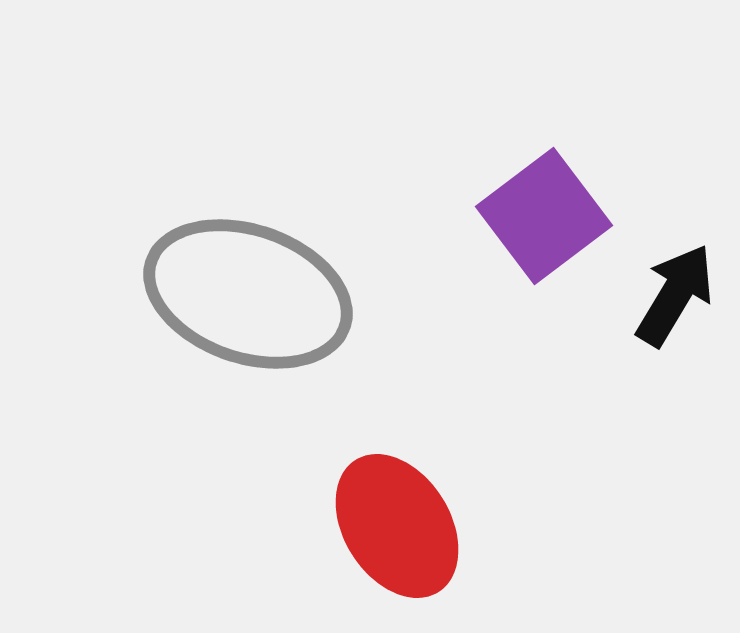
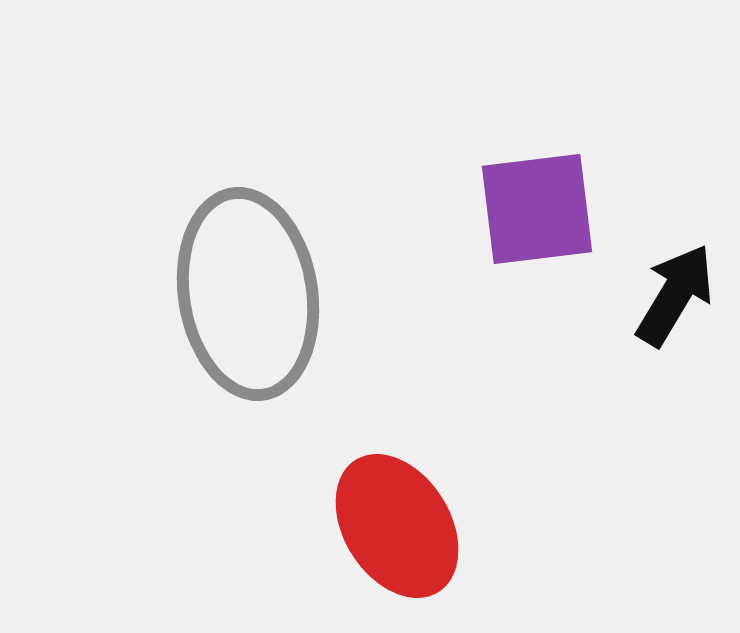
purple square: moved 7 px left, 7 px up; rotated 30 degrees clockwise
gray ellipse: rotated 62 degrees clockwise
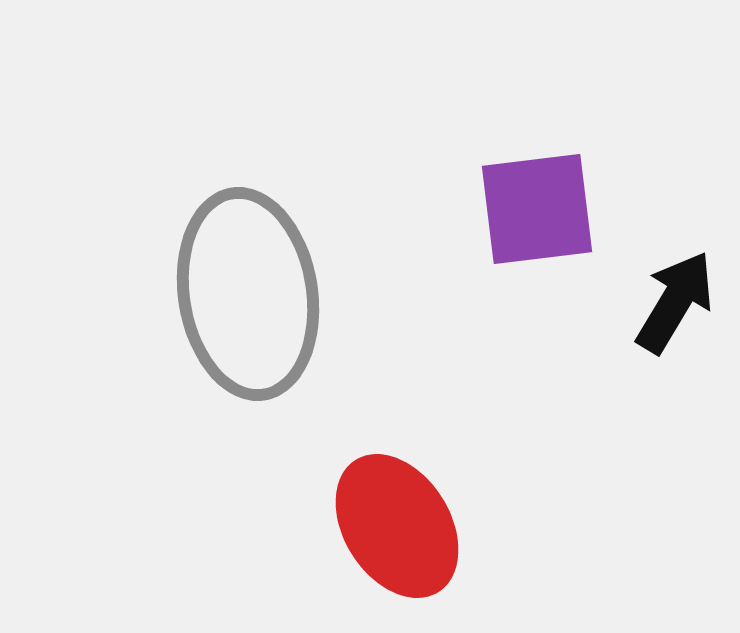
black arrow: moved 7 px down
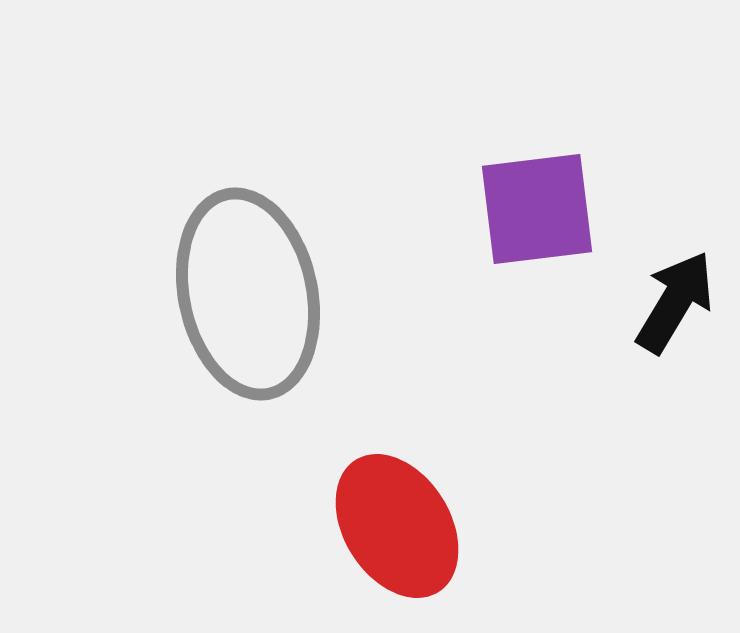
gray ellipse: rotated 3 degrees counterclockwise
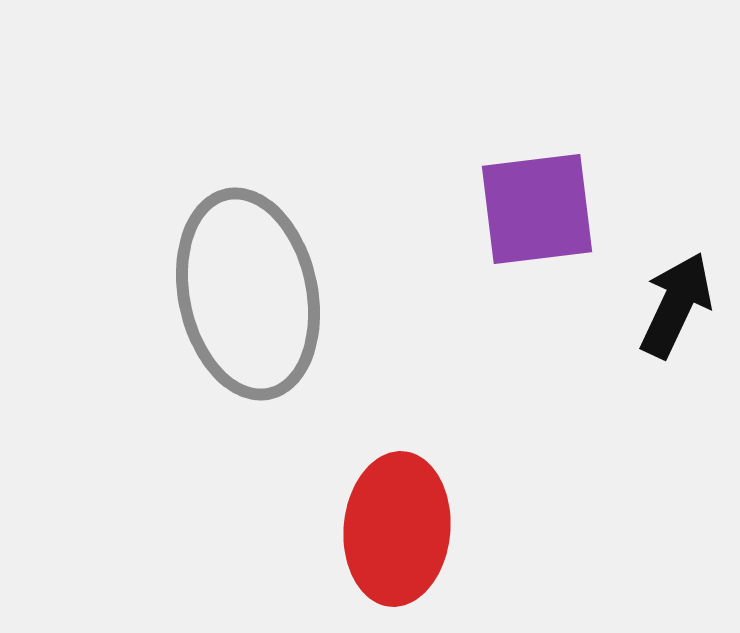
black arrow: moved 1 px right, 3 px down; rotated 6 degrees counterclockwise
red ellipse: moved 3 px down; rotated 37 degrees clockwise
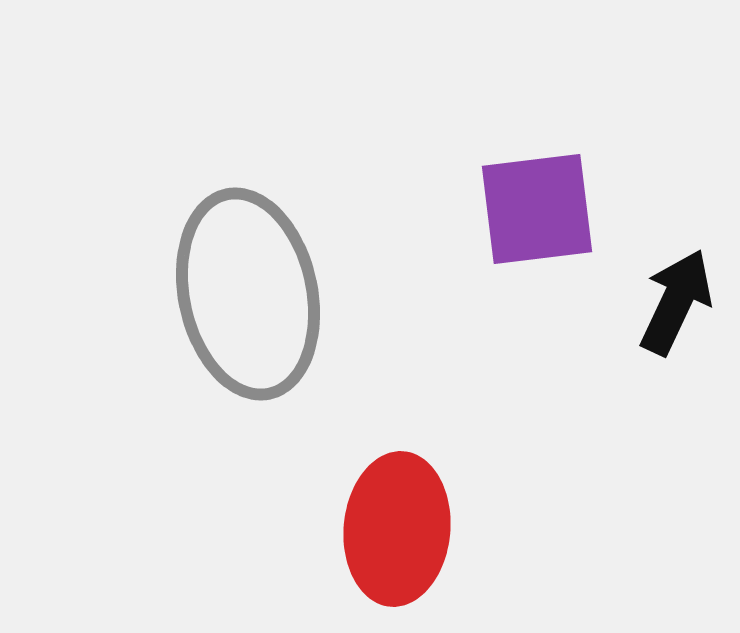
black arrow: moved 3 px up
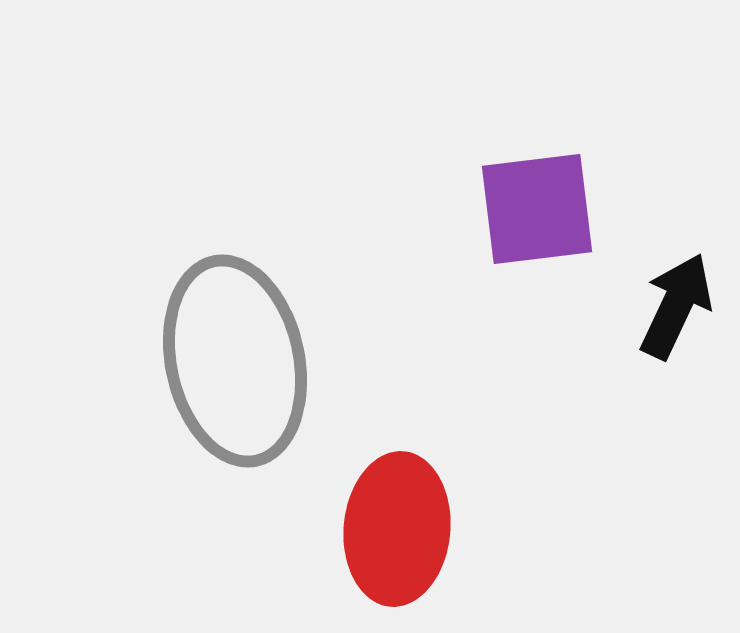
gray ellipse: moved 13 px left, 67 px down
black arrow: moved 4 px down
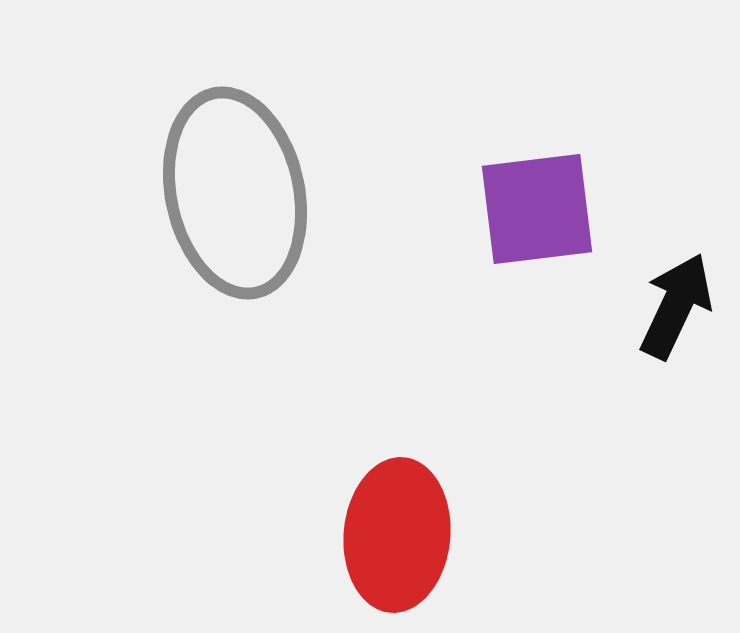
gray ellipse: moved 168 px up
red ellipse: moved 6 px down
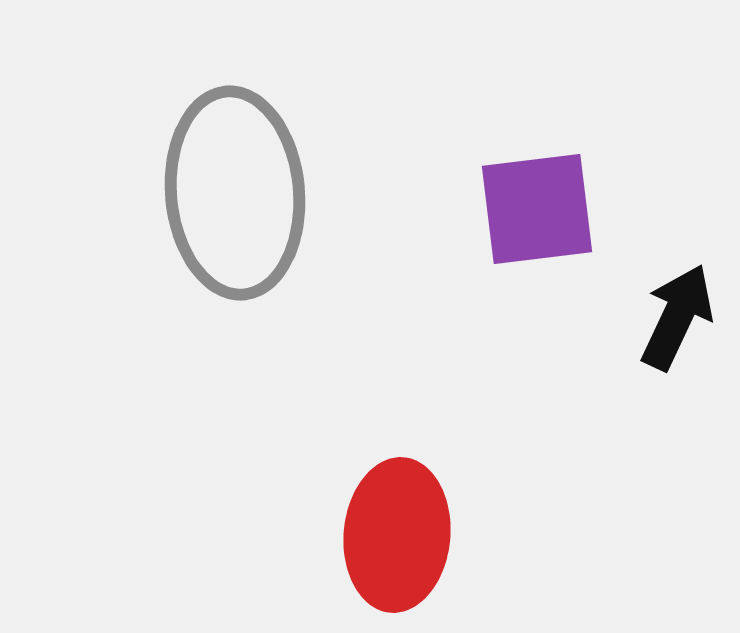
gray ellipse: rotated 7 degrees clockwise
black arrow: moved 1 px right, 11 px down
